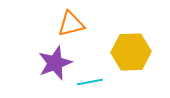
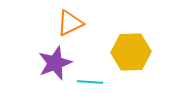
orange triangle: moved 1 px left, 1 px up; rotated 12 degrees counterclockwise
cyan line: rotated 15 degrees clockwise
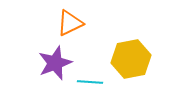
yellow hexagon: moved 7 px down; rotated 9 degrees counterclockwise
